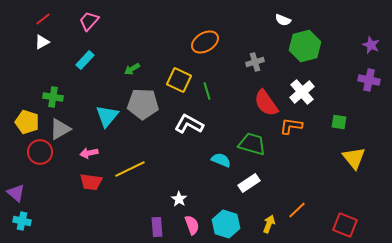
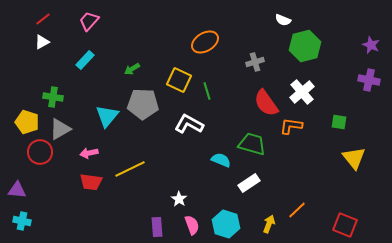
purple triangle: moved 1 px right, 3 px up; rotated 36 degrees counterclockwise
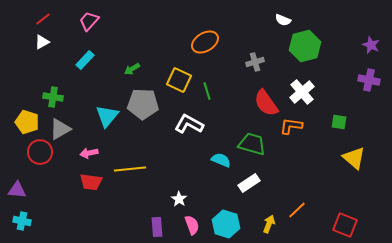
yellow triangle: rotated 10 degrees counterclockwise
yellow line: rotated 20 degrees clockwise
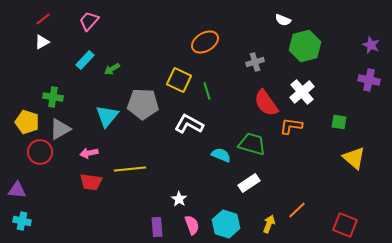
green arrow: moved 20 px left
cyan semicircle: moved 5 px up
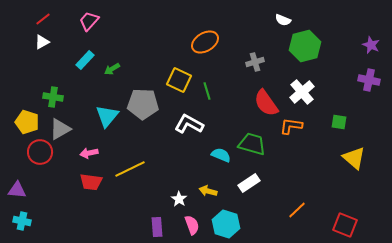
yellow line: rotated 20 degrees counterclockwise
yellow arrow: moved 61 px left, 33 px up; rotated 96 degrees counterclockwise
